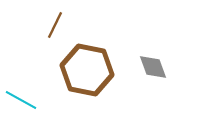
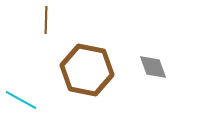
brown line: moved 9 px left, 5 px up; rotated 24 degrees counterclockwise
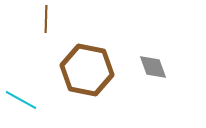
brown line: moved 1 px up
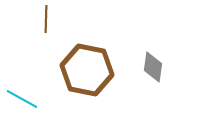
gray diamond: rotated 28 degrees clockwise
cyan line: moved 1 px right, 1 px up
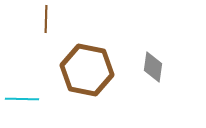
cyan line: rotated 28 degrees counterclockwise
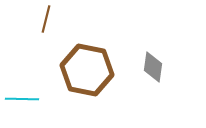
brown line: rotated 12 degrees clockwise
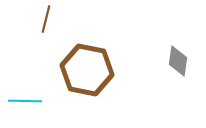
gray diamond: moved 25 px right, 6 px up
cyan line: moved 3 px right, 2 px down
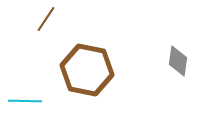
brown line: rotated 20 degrees clockwise
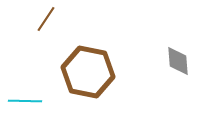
gray diamond: rotated 12 degrees counterclockwise
brown hexagon: moved 1 px right, 2 px down
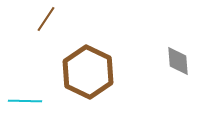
brown hexagon: rotated 15 degrees clockwise
